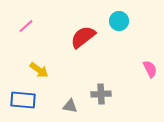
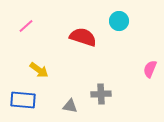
red semicircle: rotated 56 degrees clockwise
pink semicircle: rotated 132 degrees counterclockwise
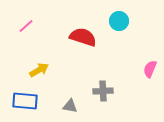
yellow arrow: rotated 66 degrees counterclockwise
gray cross: moved 2 px right, 3 px up
blue rectangle: moved 2 px right, 1 px down
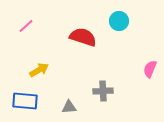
gray triangle: moved 1 px left, 1 px down; rotated 14 degrees counterclockwise
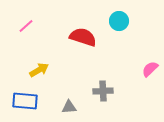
pink semicircle: rotated 24 degrees clockwise
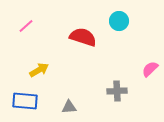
gray cross: moved 14 px right
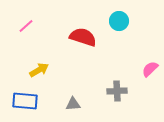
gray triangle: moved 4 px right, 3 px up
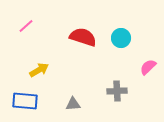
cyan circle: moved 2 px right, 17 px down
pink semicircle: moved 2 px left, 2 px up
